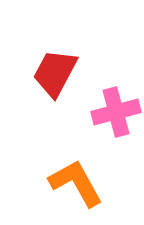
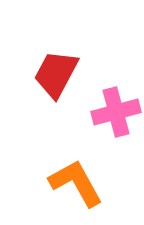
red trapezoid: moved 1 px right, 1 px down
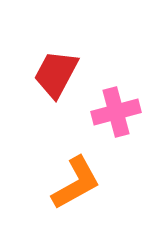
orange L-shape: rotated 90 degrees clockwise
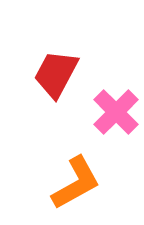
pink cross: rotated 30 degrees counterclockwise
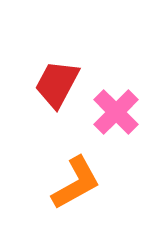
red trapezoid: moved 1 px right, 10 px down
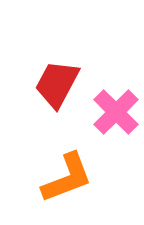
orange L-shape: moved 9 px left, 5 px up; rotated 8 degrees clockwise
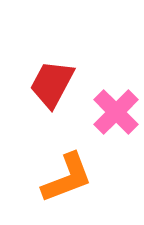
red trapezoid: moved 5 px left
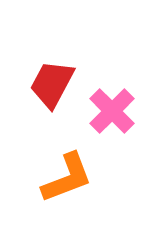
pink cross: moved 4 px left, 1 px up
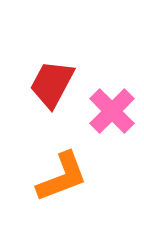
orange L-shape: moved 5 px left, 1 px up
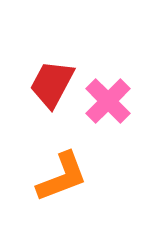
pink cross: moved 4 px left, 10 px up
